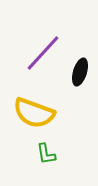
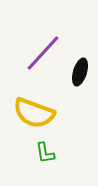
green L-shape: moved 1 px left, 1 px up
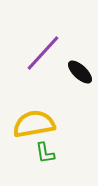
black ellipse: rotated 64 degrees counterclockwise
yellow semicircle: moved 11 px down; rotated 150 degrees clockwise
